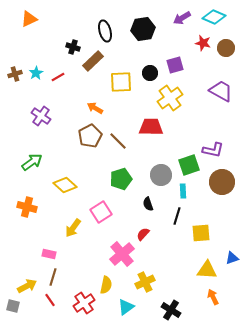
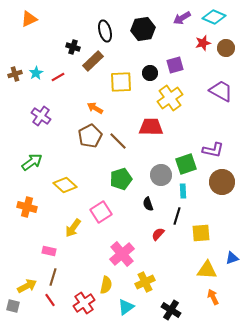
red star at (203, 43): rotated 28 degrees counterclockwise
green square at (189, 165): moved 3 px left, 1 px up
red semicircle at (143, 234): moved 15 px right
pink rectangle at (49, 254): moved 3 px up
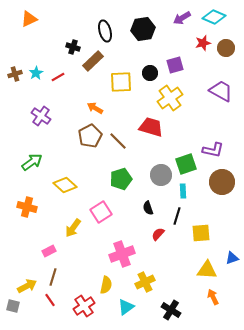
red trapezoid at (151, 127): rotated 15 degrees clockwise
black semicircle at (148, 204): moved 4 px down
pink rectangle at (49, 251): rotated 40 degrees counterclockwise
pink cross at (122, 254): rotated 20 degrees clockwise
red cross at (84, 303): moved 3 px down
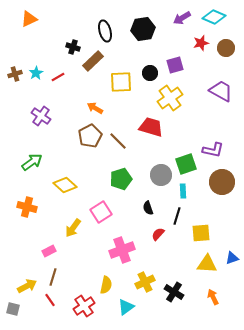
red star at (203, 43): moved 2 px left
pink cross at (122, 254): moved 4 px up
yellow triangle at (207, 270): moved 6 px up
gray square at (13, 306): moved 3 px down
black cross at (171, 310): moved 3 px right, 18 px up
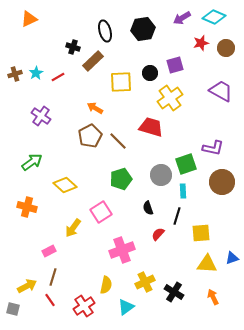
purple L-shape at (213, 150): moved 2 px up
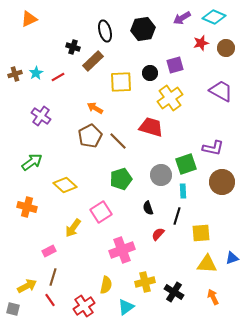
yellow cross at (145, 282): rotated 12 degrees clockwise
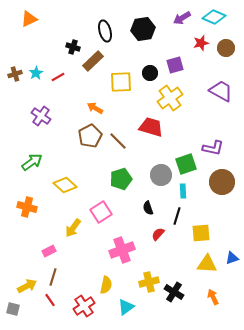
yellow cross at (145, 282): moved 4 px right
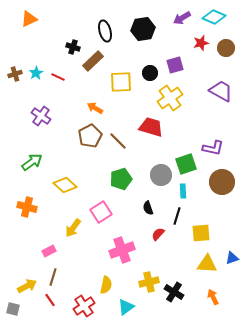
red line at (58, 77): rotated 56 degrees clockwise
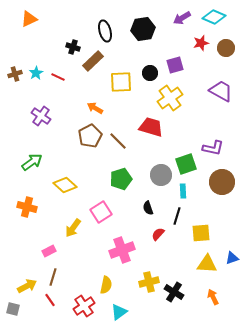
cyan triangle at (126, 307): moved 7 px left, 5 px down
